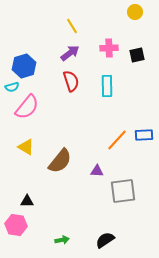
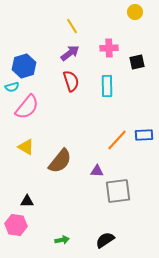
black square: moved 7 px down
gray square: moved 5 px left
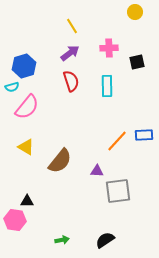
orange line: moved 1 px down
pink hexagon: moved 1 px left, 5 px up
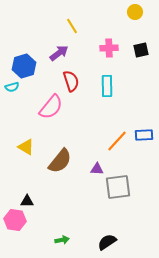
purple arrow: moved 11 px left
black square: moved 4 px right, 12 px up
pink semicircle: moved 24 px right
purple triangle: moved 2 px up
gray square: moved 4 px up
black semicircle: moved 2 px right, 2 px down
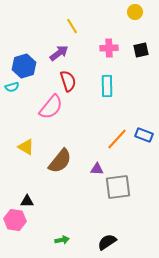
red semicircle: moved 3 px left
blue rectangle: rotated 24 degrees clockwise
orange line: moved 2 px up
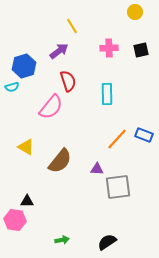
purple arrow: moved 2 px up
cyan rectangle: moved 8 px down
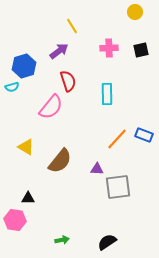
black triangle: moved 1 px right, 3 px up
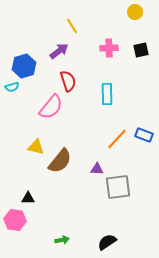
yellow triangle: moved 10 px right; rotated 18 degrees counterclockwise
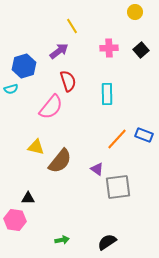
black square: rotated 28 degrees counterclockwise
cyan semicircle: moved 1 px left, 2 px down
purple triangle: rotated 32 degrees clockwise
